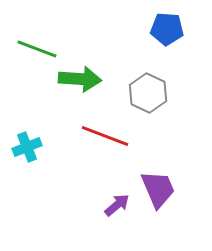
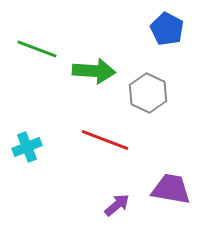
blue pentagon: rotated 24 degrees clockwise
green arrow: moved 14 px right, 8 px up
red line: moved 4 px down
purple trapezoid: moved 13 px right; rotated 57 degrees counterclockwise
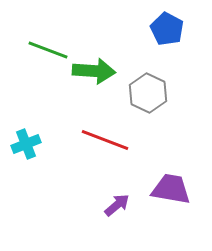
green line: moved 11 px right, 1 px down
cyan cross: moved 1 px left, 3 px up
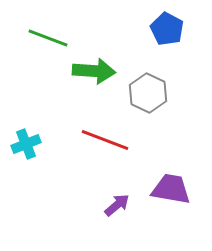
green line: moved 12 px up
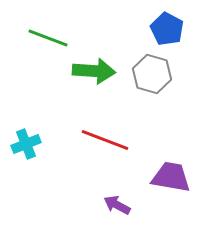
gray hexagon: moved 4 px right, 19 px up; rotated 9 degrees counterclockwise
purple trapezoid: moved 12 px up
purple arrow: rotated 112 degrees counterclockwise
